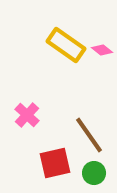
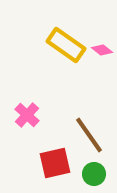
green circle: moved 1 px down
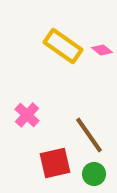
yellow rectangle: moved 3 px left, 1 px down
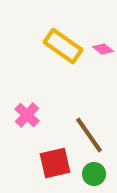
pink diamond: moved 1 px right, 1 px up
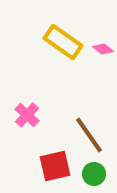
yellow rectangle: moved 4 px up
red square: moved 3 px down
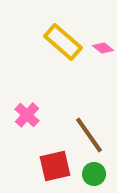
yellow rectangle: rotated 6 degrees clockwise
pink diamond: moved 1 px up
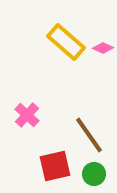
yellow rectangle: moved 3 px right
pink diamond: rotated 15 degrees counterclockwise
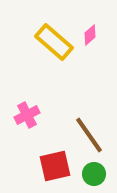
yellow rectangle: moved 12 px left
pink diamond: moved 13 px left, 13 px up; rotated 65 degrees counterclockwise
pink cross: rotated 20 degrees clockwise
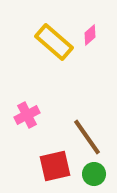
brown line: moved 2 px left, 2 px down
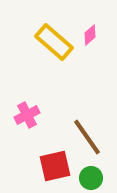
green circle: moved 3 px left, 4 px down
